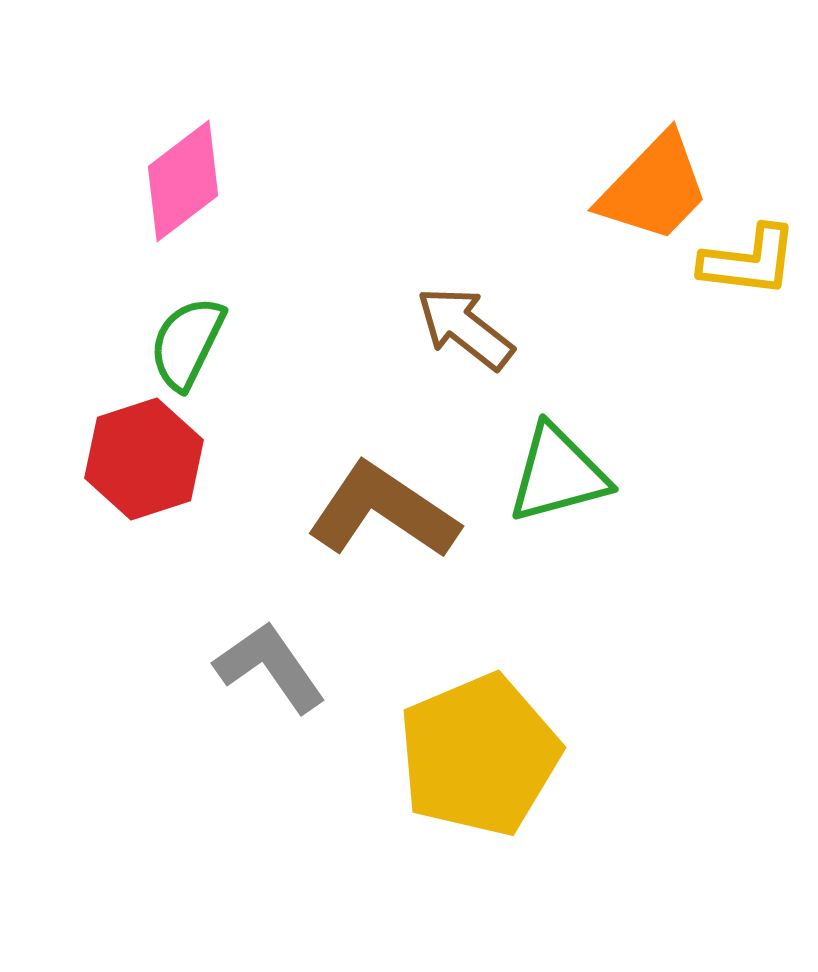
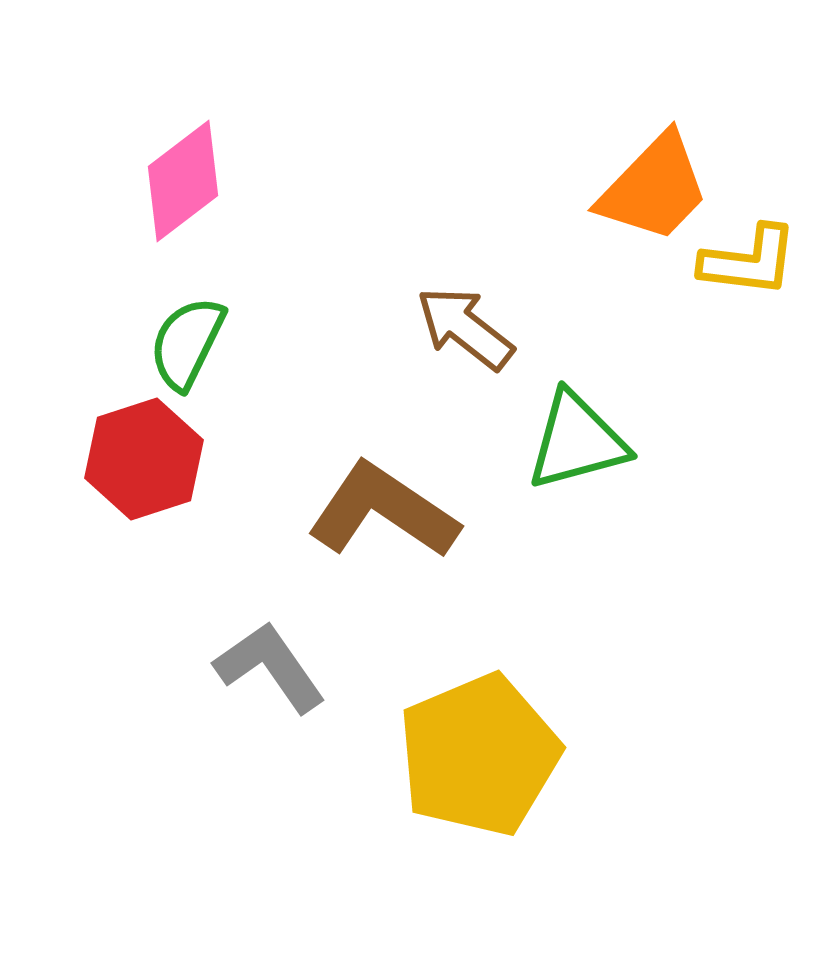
green triangle: moved 19 px right, 33 px up
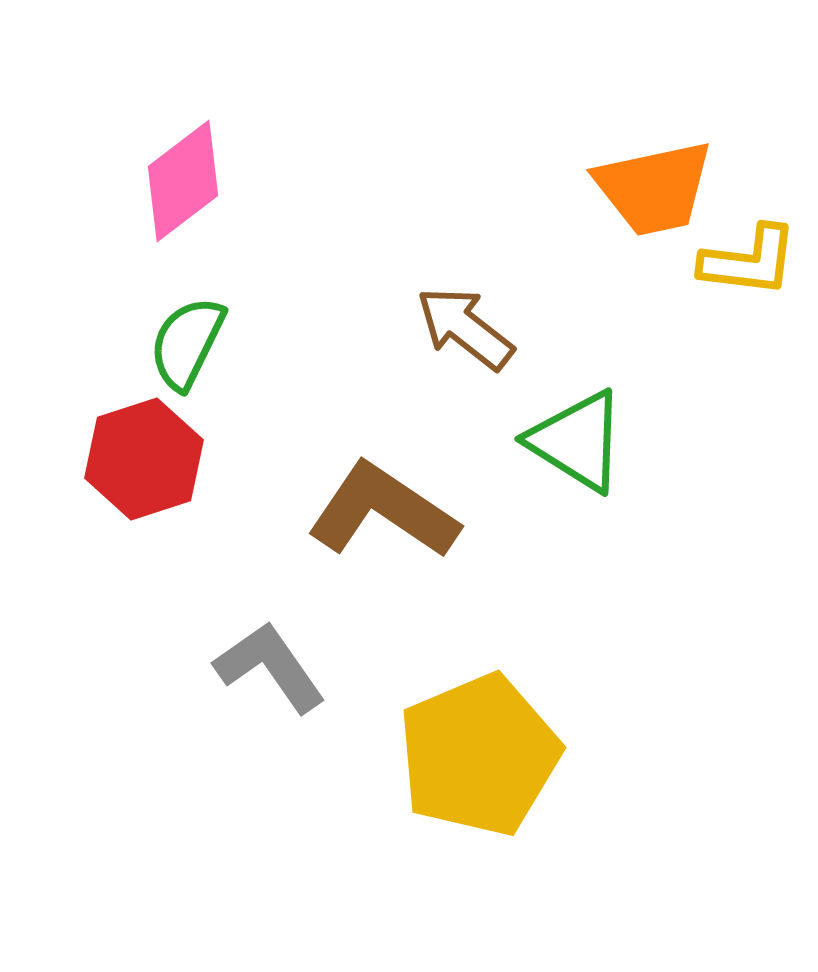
orange trapezoid: rotated 34 degrees clockwise
green triangle: rotated 47 degrees clockwise
